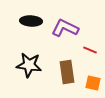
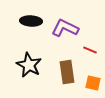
black star: rotated 20 degrees clockwise
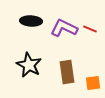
purple L-shape: moved 1 px left
red line: moved 21 px up
orange square: rotated 21 degrees counterclockwise
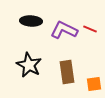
purple L-shape: moved 2 px down
orange square: moved 1 px right, 1 px down
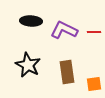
red line: moved 4 px right, 3 px down; rotated 24 degrees counterclockwise
black star: moved 1 px left
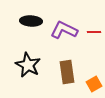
orange square: rotated 21 degrees counterclockwise
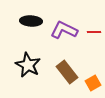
brown rectangle: rotated 30 degrees counterclockwise
orange square: moved 1 px left, 1 px up
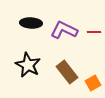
black ellipse: moved 2 px down
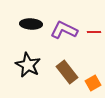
black ellipse: moved 1 px down
